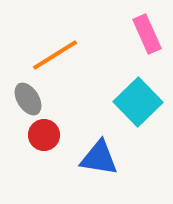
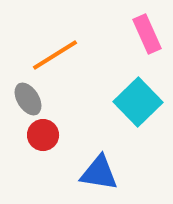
red circle: moved 1 px left
blue triangle: moved 15 px down
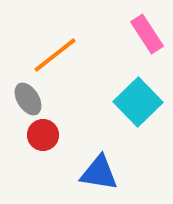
pink rectangle: rotated 9 degrees counterclockwise
orange line: rotated 6 degrees counterclockwise
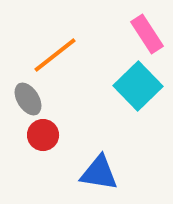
cyan square: moved 16 px up
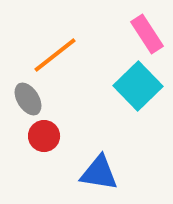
red circle: moved 1 px right, 1 px down
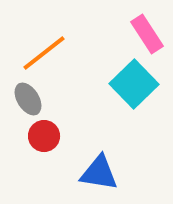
orange line: moved 11 px left, 2 px up
cyan square: moved 4 px left, 2 px up
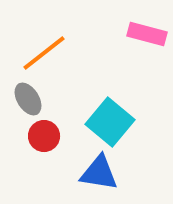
pink rectangle: rotated 42 degrees counterclockwise
cyan square: moved 24 px left, 38 px down; rotated 6 degrees counterclockwise
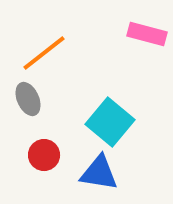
gray ellipse: rotated 8 degrees clockwise
red circle: moved 19 px down
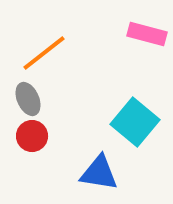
cyan square: moved 25 px right
red circle: moved 12 px left, 19 px up
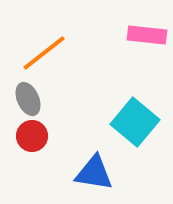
pink rectangle: moved 1 px down; rotated 9 degrees counterclockwise
blue triangle: moved 5 px left
